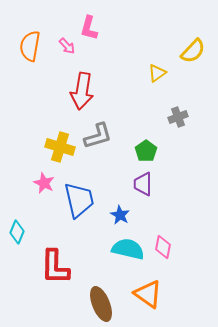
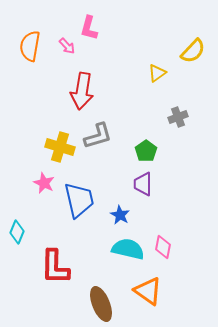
orange triangle: moved 3 px up
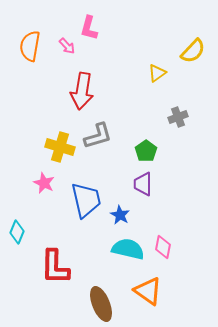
blue trapezoid: moved 7 px right
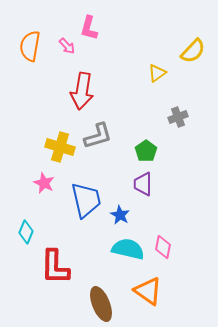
cyan diamond: moved 9 px right
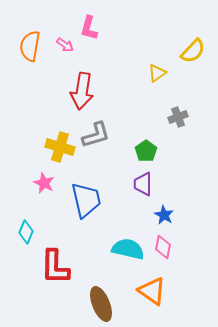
pink arrow: moved 2 px left, 1 px up; rotated 12 degrees counterclockwise
gray L-shape: moved 2 px left, 1 px up
blue star: moved 44 px right
orange triangle: moved 4 px right
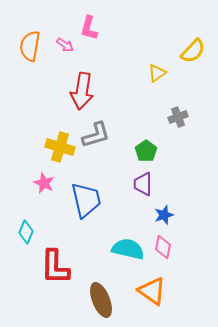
blue star: rotated 24 degrees clockwise
brown ellipse: moved 4 px up
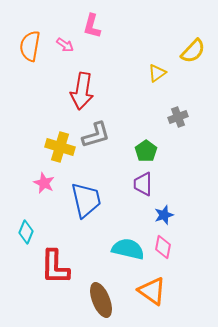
pink L-shape: moved 3 px right, 2 px up
